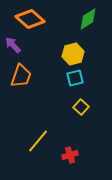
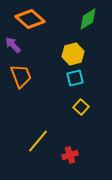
orange trapezoid: rotated 40 degrees counterclockwise
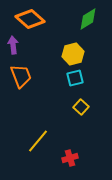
purple arrow: rotated 36 degrees clockwise
red cross: moved 3 px down
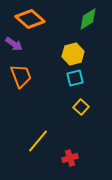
purple arrow: moved 1 px right, 1 px up; rotated 132 degrees clockwise
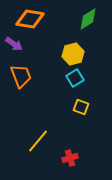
orange diamond: rotated 32 degrees counterclockwise
cyan square: rotated 18 degrees counterclockwise
yellow square: rotated 21 degrees counterclockwise
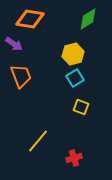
red cross: moved 4 px right
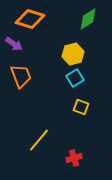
orange diamond: rotated 8 degrees clockwise
yellow line: moved 1 px right, 1 px up
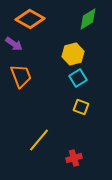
orange diamond: rotated 12 degrees clockwise
cyan square: moved 3 px right
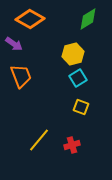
red cross: moved 2 px left, 13 px up
